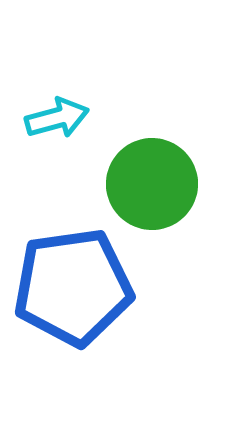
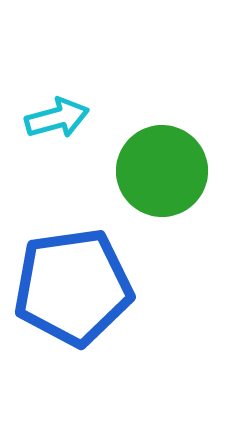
green circle: moved 10 px right, 13 px up
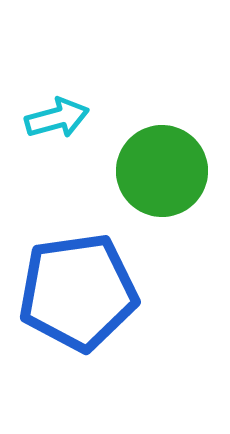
blue pentagon: moved 5 px right, 5 px down
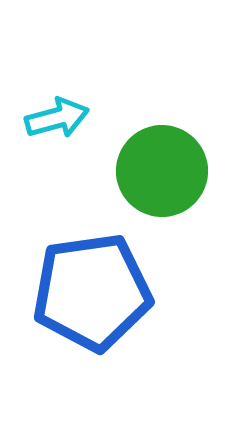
blue pentagon: moved 14 px right
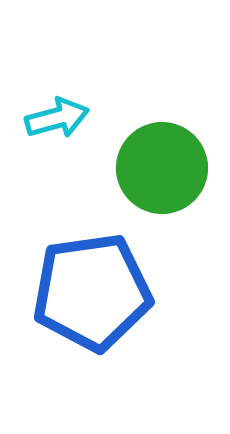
green circle: moved 3 px up
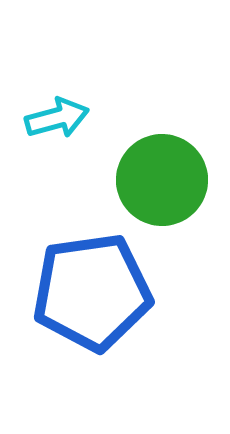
green circle: moved 12 px down
